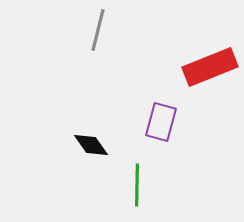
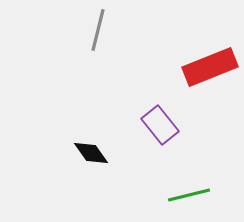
purple rectangle: moved 1 px left, 3 px down; rotated 54 degrees counterclockwise
black diamond: moved 8 px down
green line: moved 52 px right, 10 px down; rotated 75 degrees clockwise
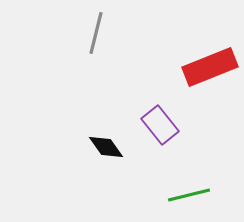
gray line: moved 2 px left, 3 px down
black diamond: moved 15 px right, 6 px up
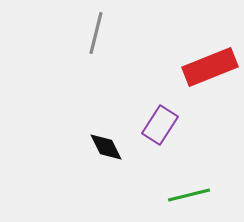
purple rectangle: rotated 72 degrees clockwise
black diamond: rotated 9 degrees clockwise
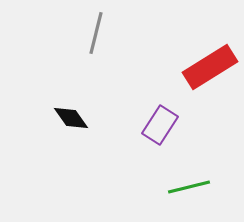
red rectangle: rotated 10 degrees counterclockwise
black diamond: moved 35 px left, 29 px up; rotated 9 degrees counterclockwise
green line: moved 8 px up
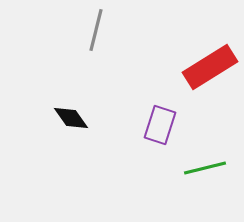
gray line: moved 3 px up
purple rectangle: rotated 15 degrees counterclockwise
green line: moved 16 px right, 19 px up
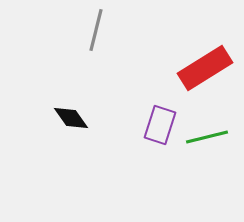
red rectangle: moved 5 px left, 1 px down
green line: moved 2 px right, 31 px up
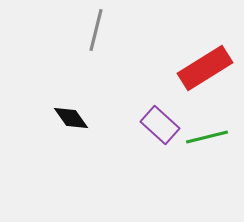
purple rectangle: rotated 66 degrees counterclockwise
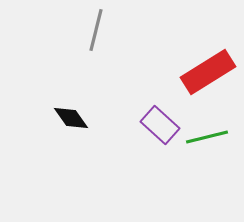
red rectangle: moved 3 px right, 4 px down
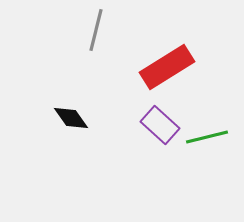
red rectangle: moved 41 px left, 5 px up
